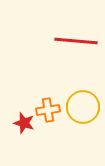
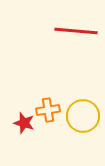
red line: moved 10 px up
yellow circle: moved 9 px down
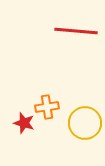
orange cross: moved 1 px left, 3 px up
yellow circle: moved 2 px right, 7 px down
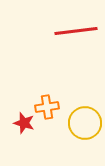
red line: rotated 12 degrees counterclockwise
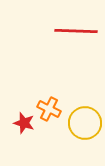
red line: rotated 9 degrees clockwise
orange cross: moved 2 px right, 2 px down; rotated 35 degrees clockwise
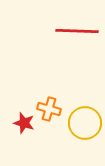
red line: moved 1 px right
orange cross: rotated 10 degrees counterclockwise
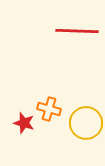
yellow circle: moved 1 px right
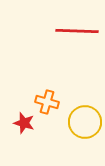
orange cross: moved 2 px left, 7 px up
yellow circle: moved 1 px left, 1 px up
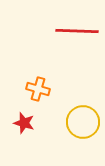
orange cross: moved 9 px left, 13 px up
yellow circle: moved 2 px left
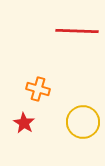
red star: rotated 15 degrees clockwise
